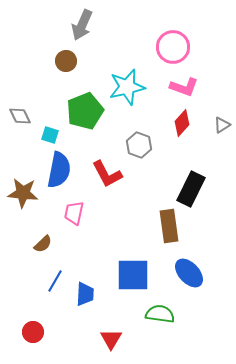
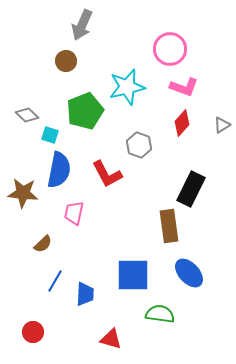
pink circle: moved 3 px left, 2 px down
gray diamond: moved 7 px right, 1 px up; rotated 20 degrees counterclockwise
red triangle: rotated 45 degrees counterclockwise
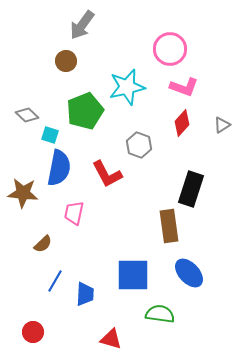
gray arrow: rotated 12 degrees clockwise
blue semicircle: moved 2 px up
black rectangle: rotated 8 degrees counterclockwise
